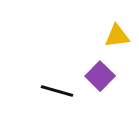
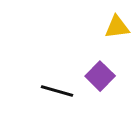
yellow triangle: moved 9 px up
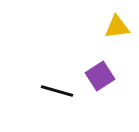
purple square: rotated 12 degrees clockwise
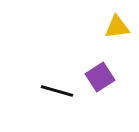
purple square: moved 1 px down
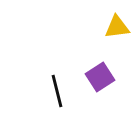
black line: rotated 60 degrees clockwise
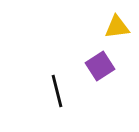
purple square: moved 11 px up
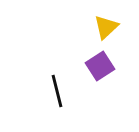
yellow triangle: moved 11 px left; rotated 36 degrees counterclockwise
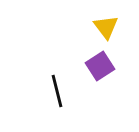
yellow triangle: rotated 24 degrees counterclockwise
